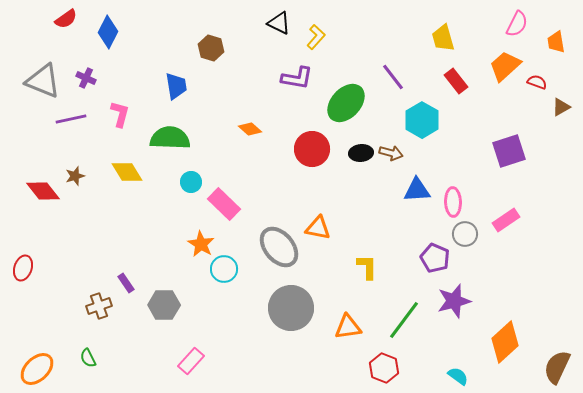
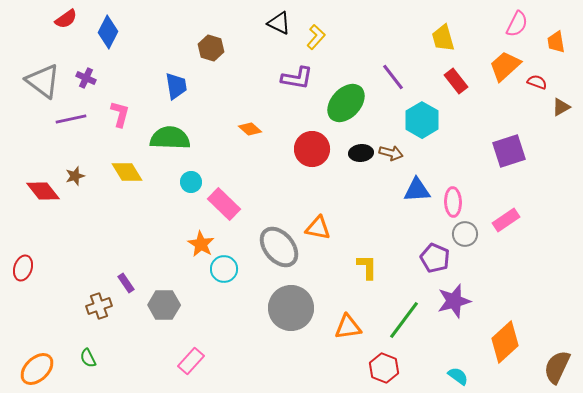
gray triangle at (43, 81): rotated 15 degrees clockwise
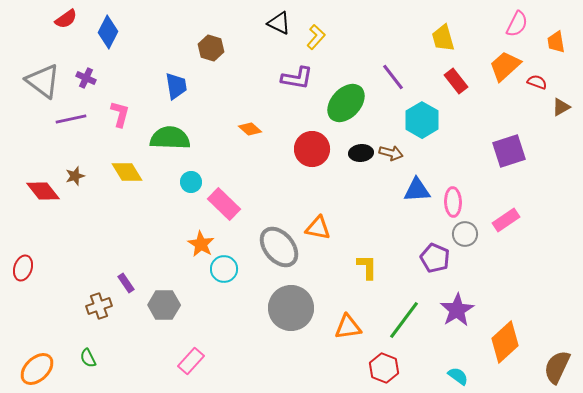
purple star at (454, 301): moved 3 px right, 9 px down; rotated 16 degrees counterclockwise
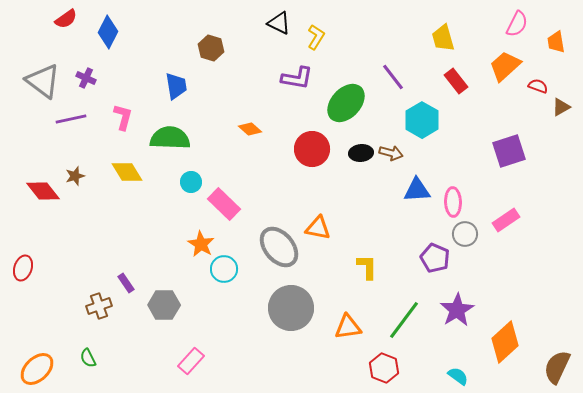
yellow L-shape at (316, 37): rotated 10 degrees counterclockwise
red semicircle at (537, 82): moved 1 px right, 4 px down
pink L-shape at (120, 114): moved 3 px right, 3 px down
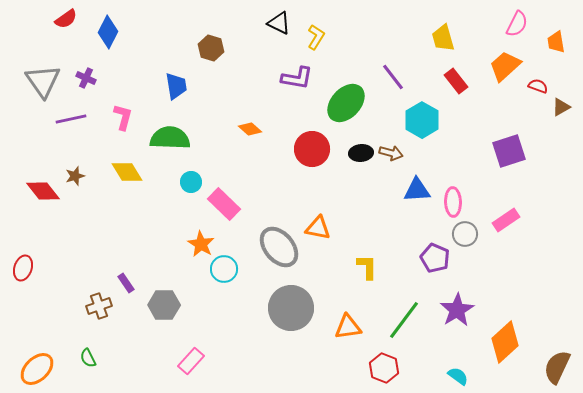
gray triangle at (43, 81): rotated 18 degrees clockwise
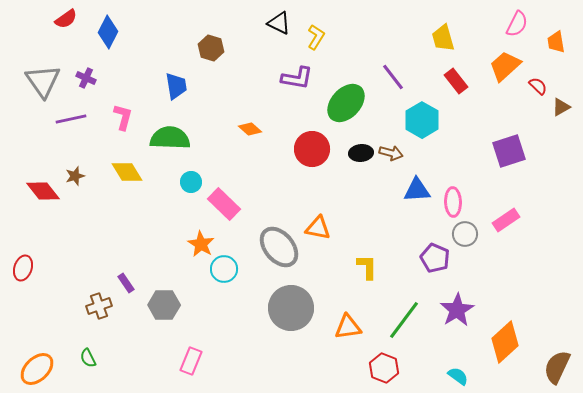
red semicircle at (538, 86): rotated 24 degrees clockwise
pink rectangle at (191, 361): rotated 20 degrees counterclockwise
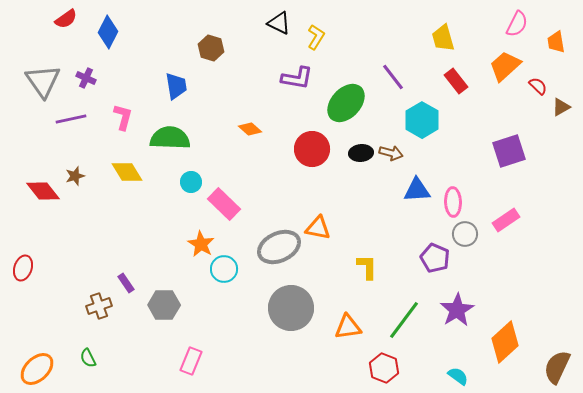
gray ellipse at (279, 247): rotated 75 degrees counterclockwise
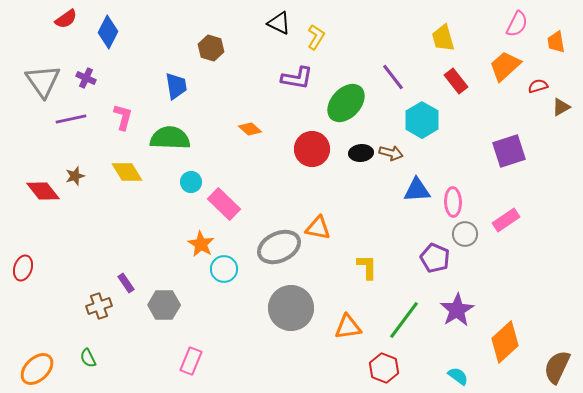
red semicircle at (538, 86): rotated 60 degrees counterclockwise
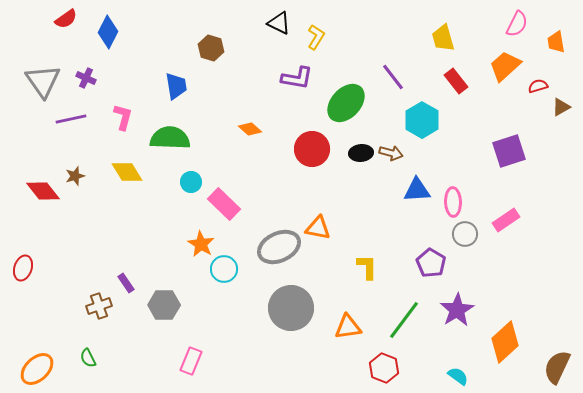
purple pentagon at (435, 258): moved 4 px left, 5 px down; rotated 8 degrees clockwise
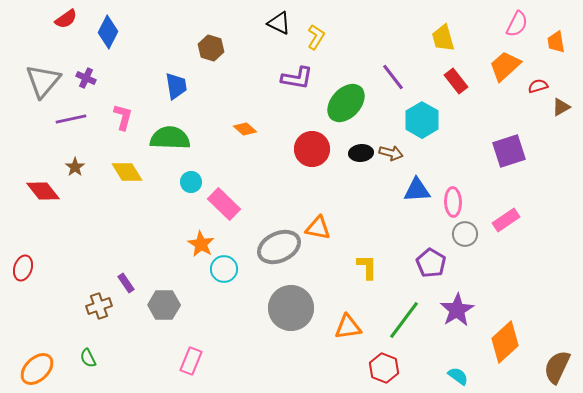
gray triangle at (43, 81): rotated 15 degrees clockwise
orange diamond at (250, 129): moved 5 px left
brown star at (75, 176): moved 9 px up; rotated 18 degrees counterclockwise
